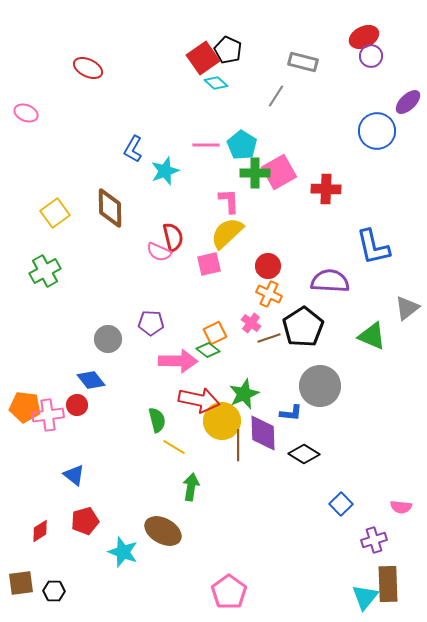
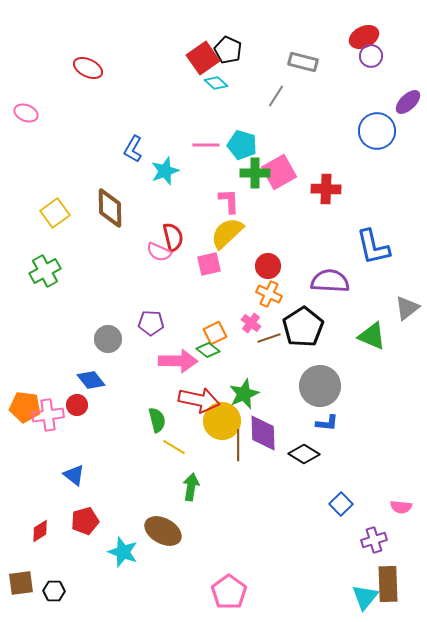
cyan pentagon at (242, 145): rotated 16 degrees counterclockwise
blue L-shape at (291, 413): moved 36 px right, 10 px down
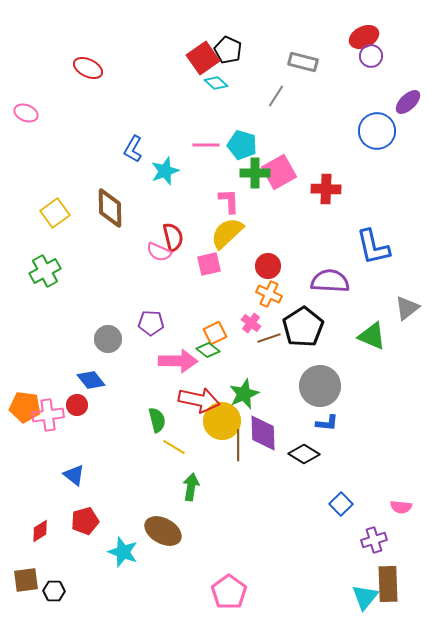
brown square at (21, 583): moved 5 px right, 3 px up
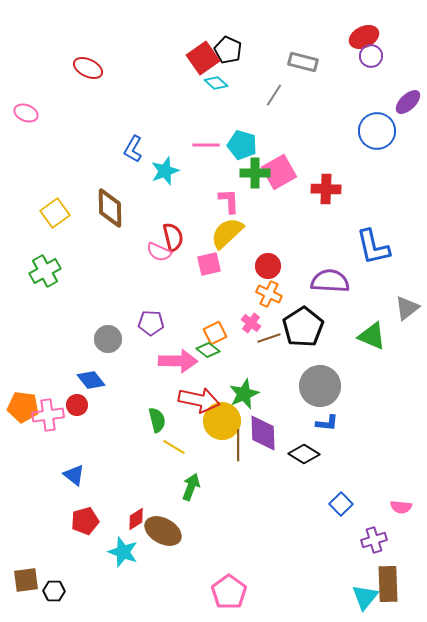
gray line at (276, 96): moved 2 px left, 1 px up
orange pentagon at (25, 407): moved 2 px left
green arrow at (191, 487): rotated 12 degrees clockwise
red diamond at (40, 531): moved 96 px right, 12 px up
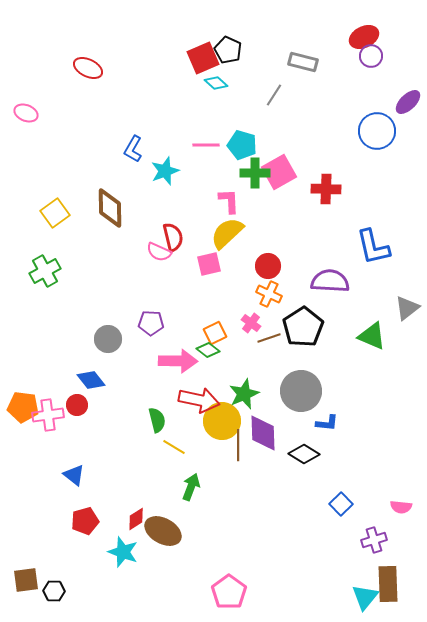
red square at (203, 58): rotated 12 degrees clockwise
gray circle at (320, 386): moved 19 px left, 5 px down
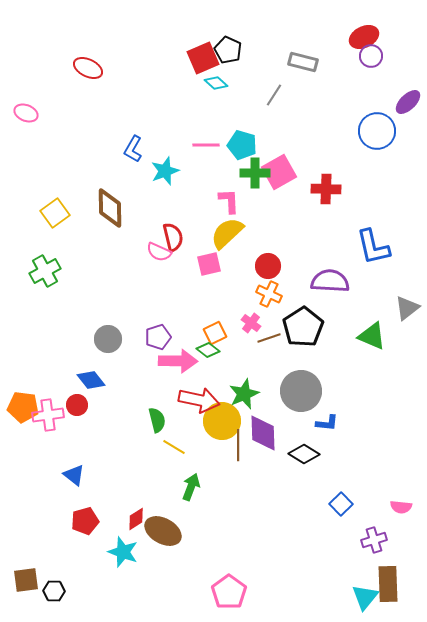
purple pentagon at (151, 323): moved 7 px right, 14 px down; rotated 20 degrees counterclockwise
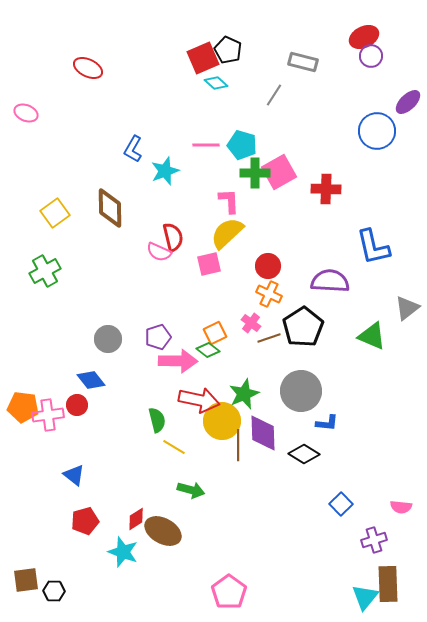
green arrow at (191, 487): moved 3 px down; rotated 84 degrees clockwise
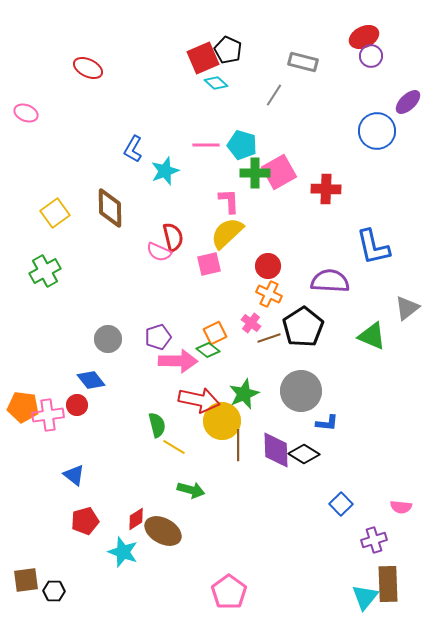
green semicircle at (157, 420): moved 5 px down
purple diamond at (263, 433): moved 13 px right, 17 px down
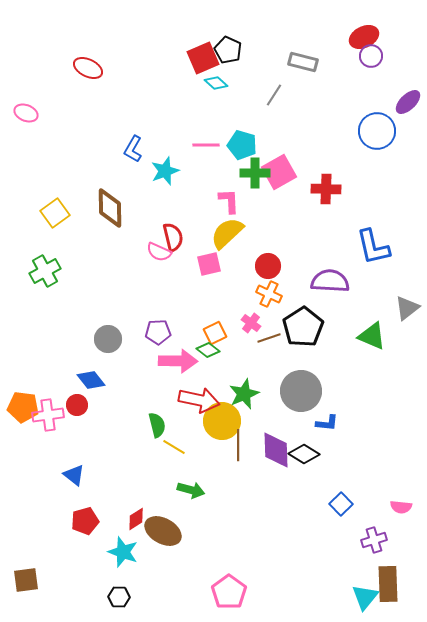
purple pentagon at (158, 337): moved 5 px up; rotated 15 degrees clockwise
black hexagon at (54, 591): moved 65 px right, 6 px down
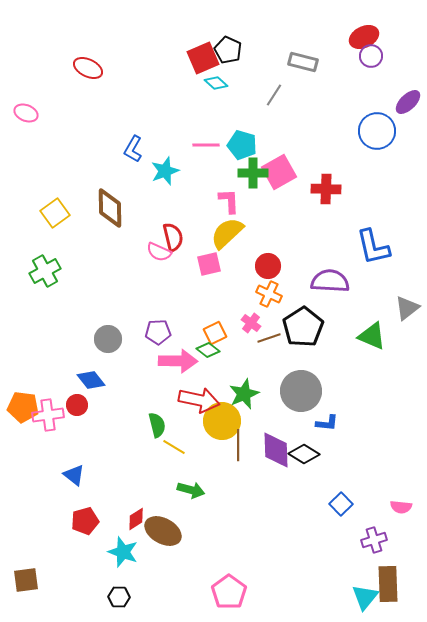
green cross at (255, 173): moved 2 px left
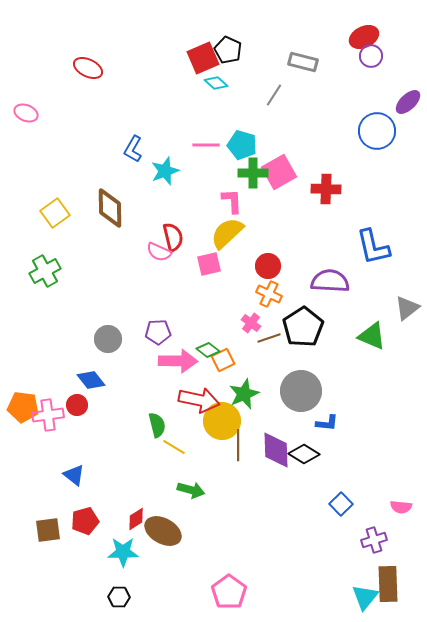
pink L-shape at (229, 201): moved 3 px right
orange square at (215, 333): moved 8 px right, 27 px down
cyan star at (123, 552): rotated 20 degrees counterclockwise
brown square at (26, 580): moved 22 px right, 50 px up
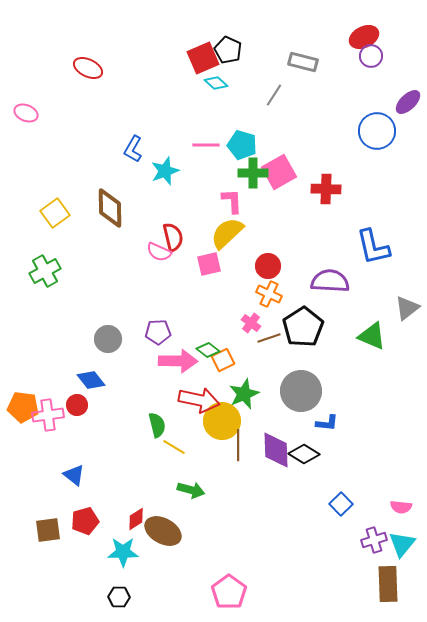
cyan triangle at (365, 597): moved 37 px right, 53 px up
